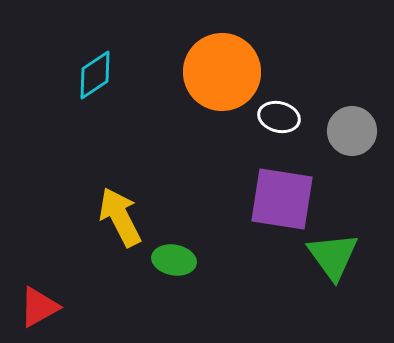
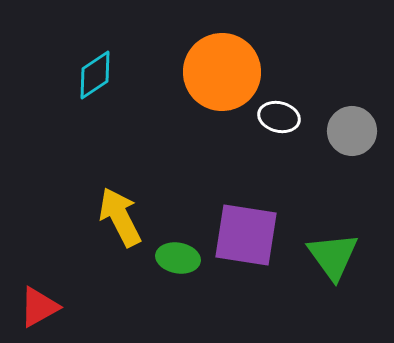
purple square: moved 36 px left, 36 px down
green ellipse: moved 4 px right, 2 px up
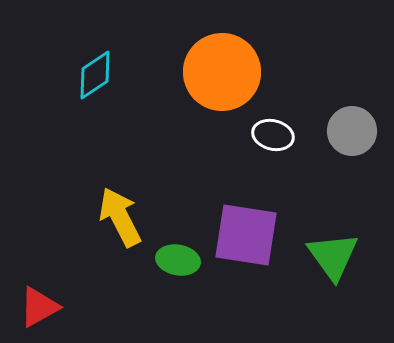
white ellipse: moved 6 px left, 18 px down
green ellipse: moved 2 px down
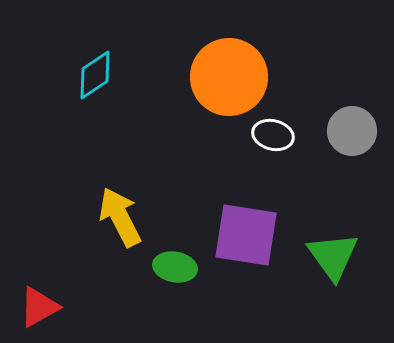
orange circle: moved 7 px right, 5 px down
green ellipse: moved 3 px left, 7 px down
